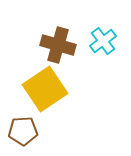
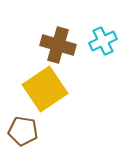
cyan cross: rotated 12 degrees clockwise
brown pentagon: rotated 12 degrees clockwise
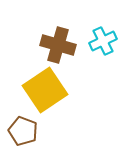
yellow square: moved 1 px down
brown pentagon: rotated 12 degrees clockwise
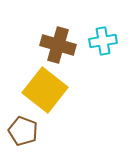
cyan cross: rotated 16 degrees clockwise
yellow square: rotated 18 degrees counterclockwise
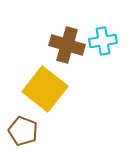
brown cross: moved 9 px right
yellow square: moved 1 px up
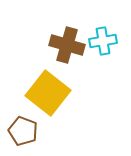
yellow square: moved 3 px right, 4 px down
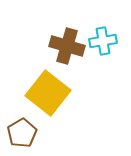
brown cross: moved 1 px down
brown pentagon: moved 1 px left, 2 px down; rotated 20 degrees clockwise
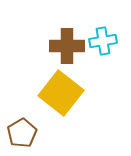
brown cross: rotated 16 degrees counterclockwise
yellow square: moved 13 px right
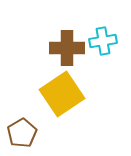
brown cross: moved 2 px down
yellow square: moved 1 px right, 1 px down; rotated 18 degrees clockwise
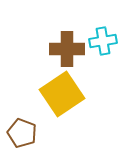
brown cross: moved 1 px down
brown pentagon: rotated 20 degrees counterclockwise
